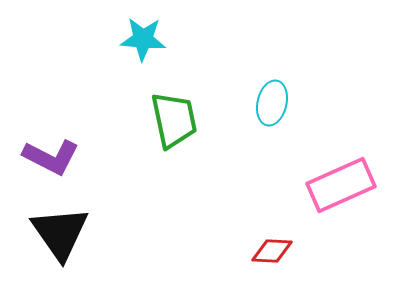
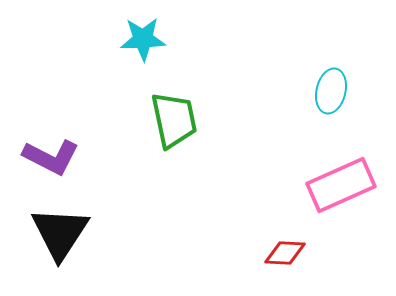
cyan star: rotated 6 degrees counterclockwise
cyan ellipse: moved 59 px right, 12 px up
black triangle: rotated 8 degrees clockwise
red diamond: moved 13 px right, 2 px down
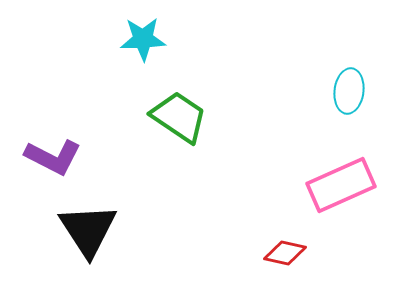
cyan ellipse: moved 18 px right; rotated 6 degrees counterclockwise
green trapezoid: moved 5 px right, 3 px up; rotated 44 degrees counterclockwise
purple L-shape: moved 2 px right
black triangle: moved 28 px right, 3 px up; rotated 6 degrees counterclockwise
red diamond: rotated 9 degrees clockwise
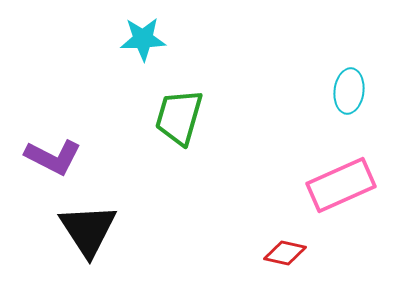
green trapezoid: rotated 108 degrees counterclockwise
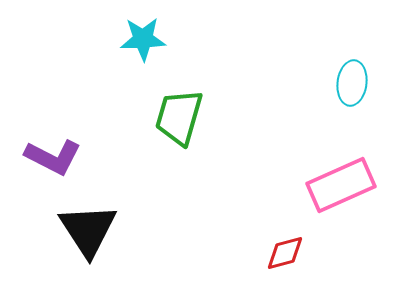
cyan ellipse: moved 3 px right, 8 px up
red diamond: rotated 27 degrees counterclockwise
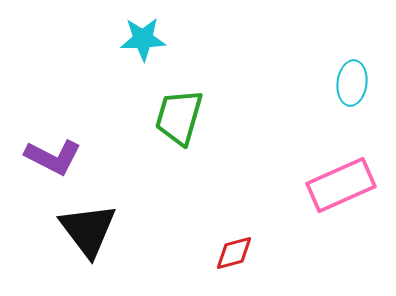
black triangle: rotated 4 degrees counterclockwise
red diamond: moved 51 px left
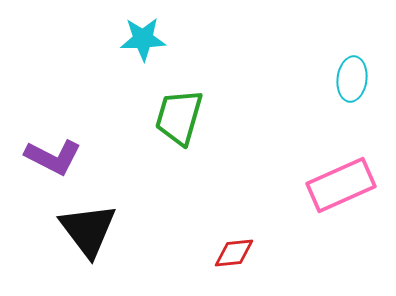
cyan ellipse: moved 4 px up
red diamond: rotated 9 degrees clockwise
